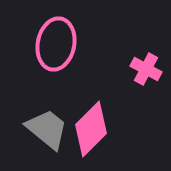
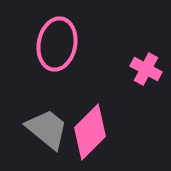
pink ellipse: moved 1 px right
pink diamond: moved 1 px left, 3 px down
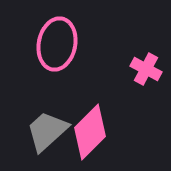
gray trapezoid: moved 2 px down; rotated 81 degrees counterclockwise
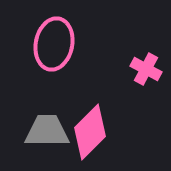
pink ellipse: moved 3 px left
gray trapezoid: rotated 42 degrees clockwise
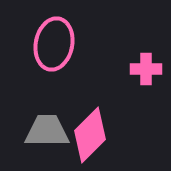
pink cross: rotated 28 degrees counterclockwise
pink diamond: moved 3 px down
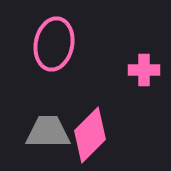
pink cross: moved 2 px left, 1 px down
gray trapezoid: moved 1 px right, 1 px down
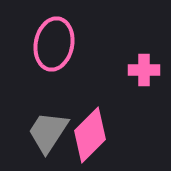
gray trapezoid: rotated 57 degrees counterclockwise
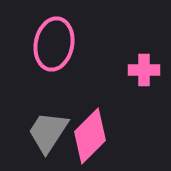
pink diamond: moved 1 px down
